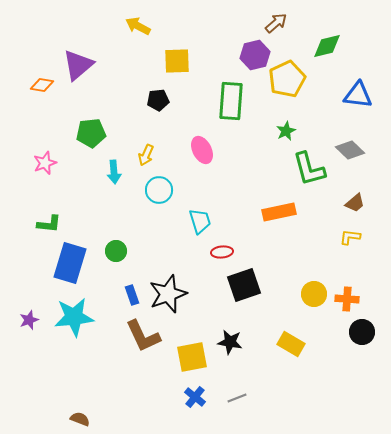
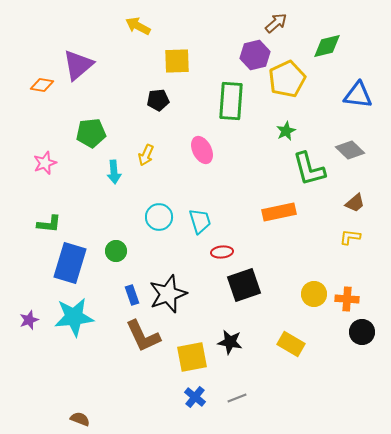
cyan circle at (159, 190): moved 27 px down
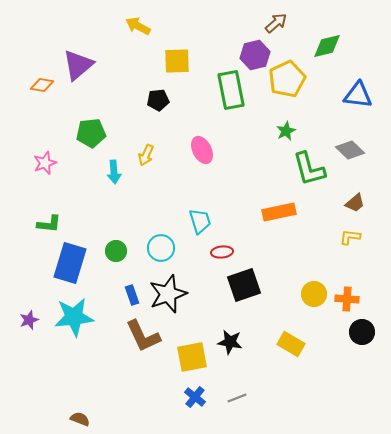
green rectangle at (231, 101): moved 11 px up; rotated 15 degrees counterclockwise
cyan circle at (159, 217): moved 2 px right, 31 px down
